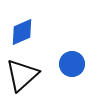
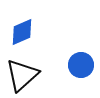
blue circle: moved 9 px right, 1 px down
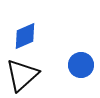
blue diamond: moved 3 px right, 4 px down
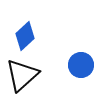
blue diamond: rotated 20 degrees counterclockwise
